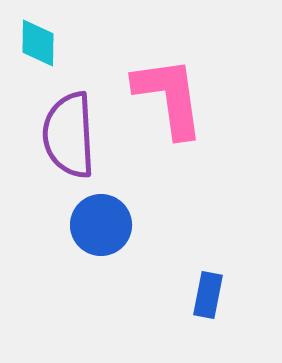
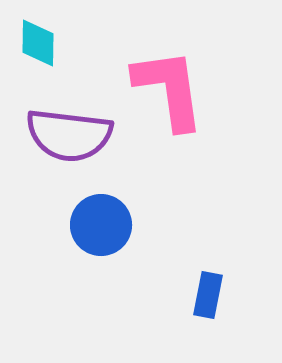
pink L-shape: moved 8 px up
purple semicircle: rotated 80 degrees counterclockwise
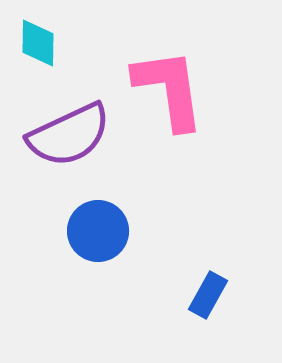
purple semicircle: rotated 32 degrees counterclockwise
blue circle: moved 3 px left, 6 px down
blue rectangle: rotated 18 degrees clockwise
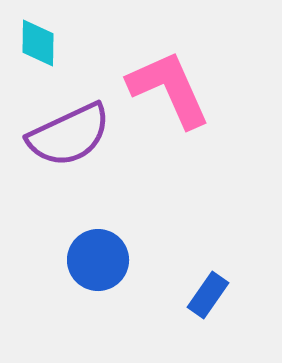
pink L-shape: rotated 16 degrees counterclockwise
blue circle: moved 29 px down
blue rectangle: rotated 6 degrees clockwise
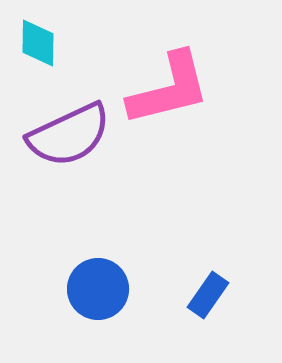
pink L-shape: rotated 100 degrees clockwise
blue circle: moved 29 px down
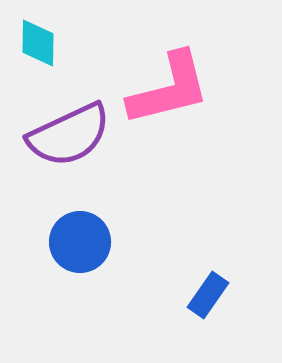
blue circle: moved 18 px left, 47 px up
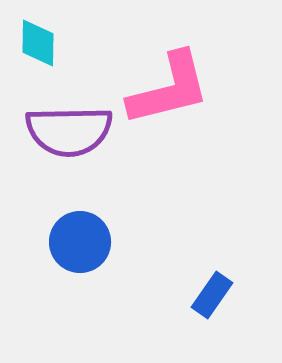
purple semicircle: moved 4 px up; rotated 24 degrees clockwise
blue rectangle: moved 4 px right
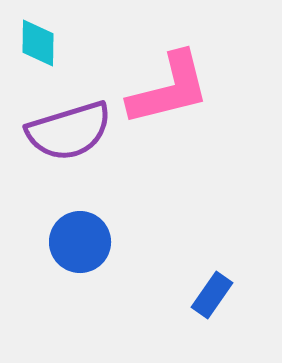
purple semicircle: rotated 16 degrees counterclockwise
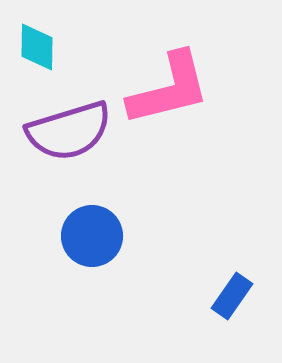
cyan diamond: moved 1 px left, 4 px down
blue circle: moved 12 px right, 6 px up
blue rectangle: moved 20 px right, 1 px down
